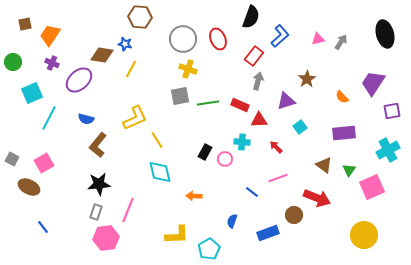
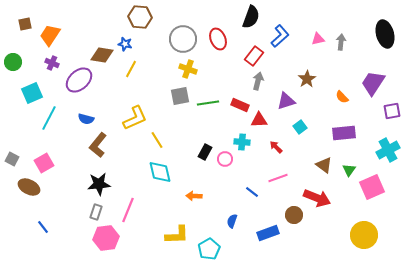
gray arrow at (341, 42): rotated 28 degrees counterclockwise
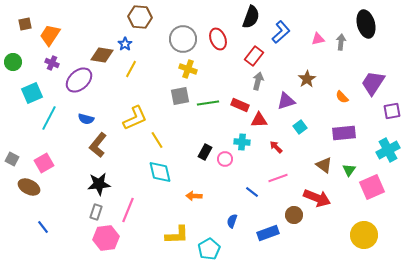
black ellipse at (385, 34): moved 19 px left, 10 px up
blue L-shape at (280, 36): moved 1 px right, 4 px up
blue star at (125, 44): rotated 24 degrees clockwise
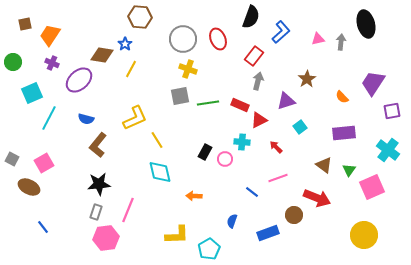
red triangle at (259, 120): rotated 24 degrees counterclockwise
cyan cross at (388, 150): rotated 25 degrees counterclockwise
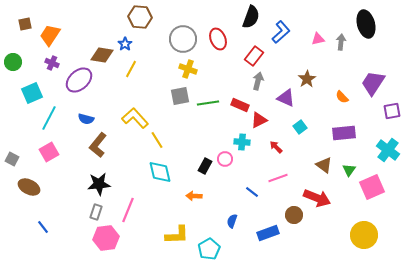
purple triangle at (286, 101): moved 3 px up; rotated 42 degrees clockwise
yellow L-shape at (135, 118): rotated 108 degrees counterclockwise
black rectangle at (205, 152): moved 14 px down
pink square at (44, 163): moved 5 px right, 11 px up
